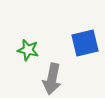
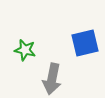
green star: moved 3 px left
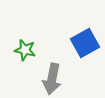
blue square: rotated 16 degrees counterclockwise
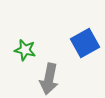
gray arrow: moved 3 px left
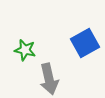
gray arrow: rotated 24 degrees counterclockwise
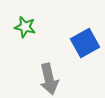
green star: moved 23 px up
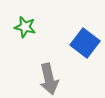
blue square: rotated 24 degrees counterclockwise
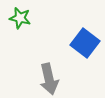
green star: moved 5 px left, 9 px up
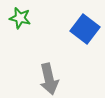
blue square: moved 14 px up
